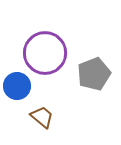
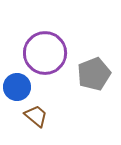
blue circle: moved 1 px down
brown trapezoid: moved 6 px left, 1 px up
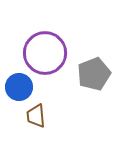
blue circle: moved 2 px right
brown trapezoid: rotated 135 degrees counterclockwise
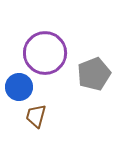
brown trapezoid: rotated 20 degrees clockwise
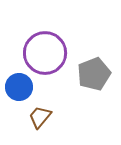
brown trapezoid: moved 4 px right, 1 px down; rotated 25 degrees clockwise
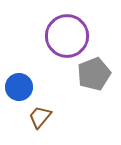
purple circle: moved 22 px right, 17 px up
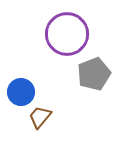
purple circle: moved 2 px up
blue circle: moved 2 px right, 5 px down
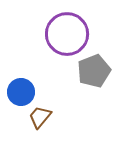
gray pentagon: moved 3 px up
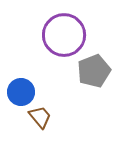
purple circle: moved 3 px left, 1 px down
brown trapezoid: rotated 100 degrees clockwise
